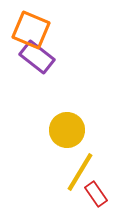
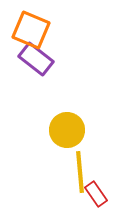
purple rectangle: moved 1 px left, 2 px down
yellow line: rotated 36 degrees counterclockwise
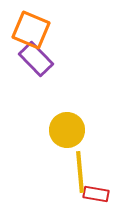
purple rectangle: rotated 8 degrees clockwise
red rectangle: rotated 45 degrees counterclockwise
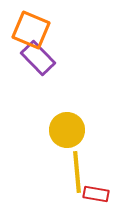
purple rectangle: moved 2 px right, 1 px up
yellow line: moved 3 px left
